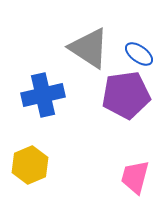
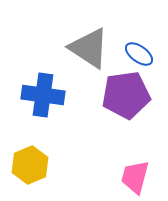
blue cross: rotated 21 degrees clockwise
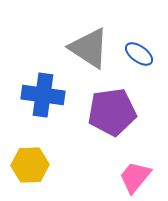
purple pentagon: moved 14 px left, 17 px down
yellow hexagon: rotated 21 degrees clockwise
pink trapezoid: rotated 24 degrees clockwise
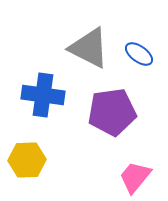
gray triangle: rotated 6 degrees counterclockwise
yellow hexagon: moved 3 px left, 5 px up
